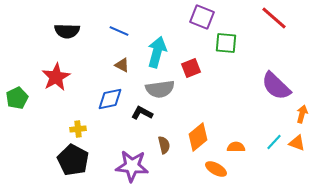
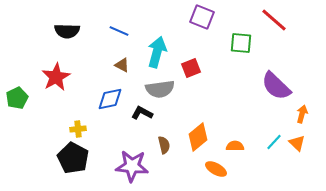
red line: moved 2 px down
green square: moved 15 px right
orange triangle: rotated 24 degrees clockwise
orange semicircle: moved 1 px left, 1 px up
black pentagon: moved 2 px up
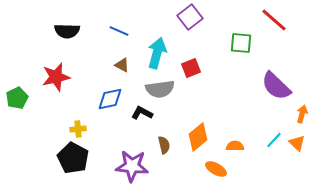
purple square: moved 12 px left; rotated 30 degrees clockwise
cyan arrow: moved 1 px down
red star: rotated 16 degrees clockwise
cyan line: moved 2 px up
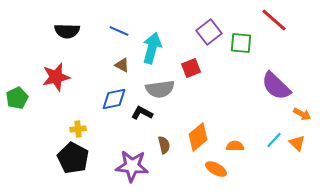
purple square: moved 19 px right, 15 px down
cyan arrow: moved 5 px left, 5 px up
blue diamond: moved 4 px right
orange arrow: rotated 102 degrees clockwise
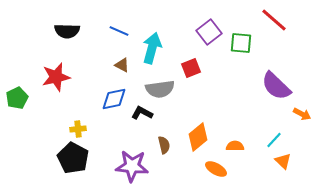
orange triangle: moved 14 px left, 18 px down
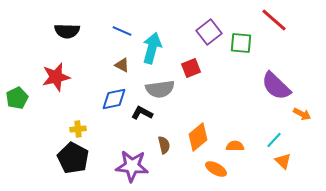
blue line: moved 3 px right
